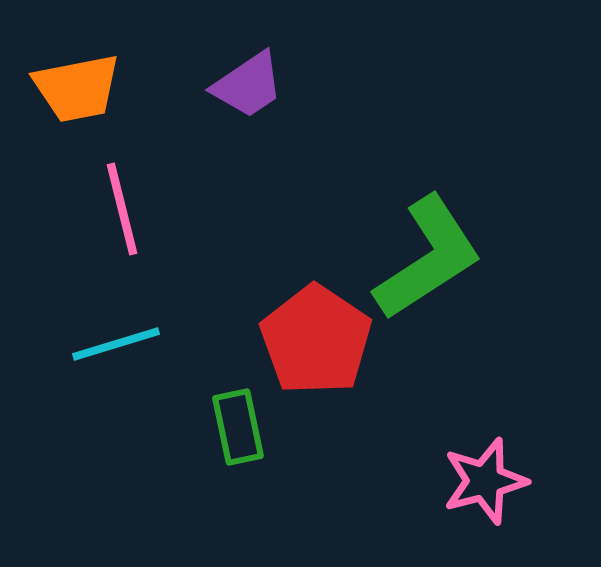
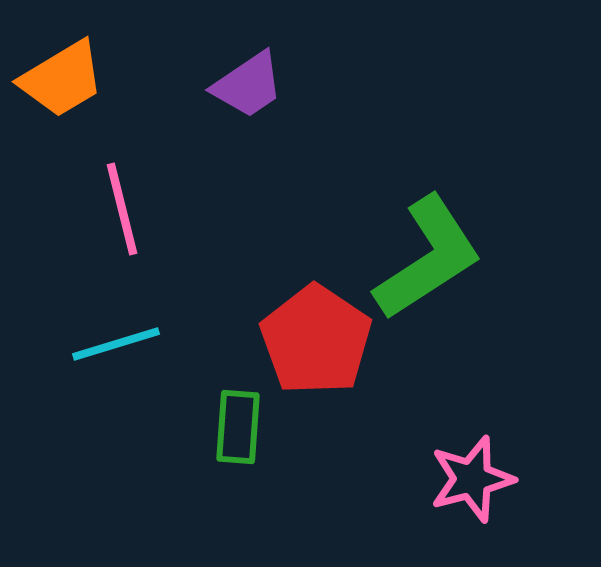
orange trapezoid: moved 15 px left, 9 px up; rotated 20 degrees counterclockwise
green rectangle: rotated 16 degrees clockwise
pink star: moved 13 px left, 2 px up
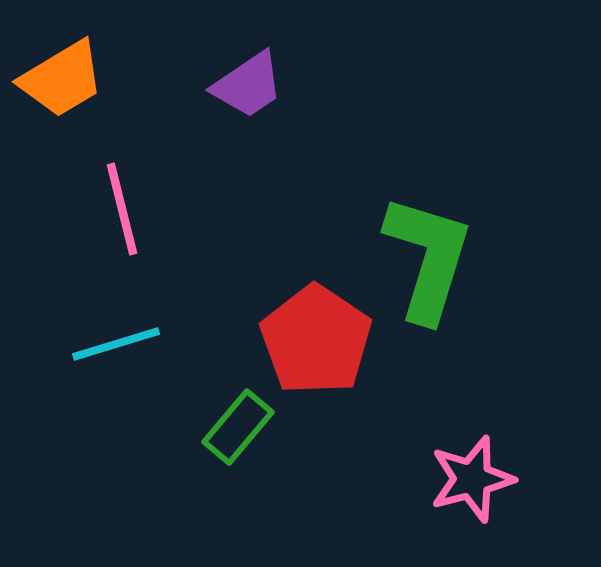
green L-shape: rotated 40 degrees counterclockwise
green rectangle: rotated 36 degrees clockwise
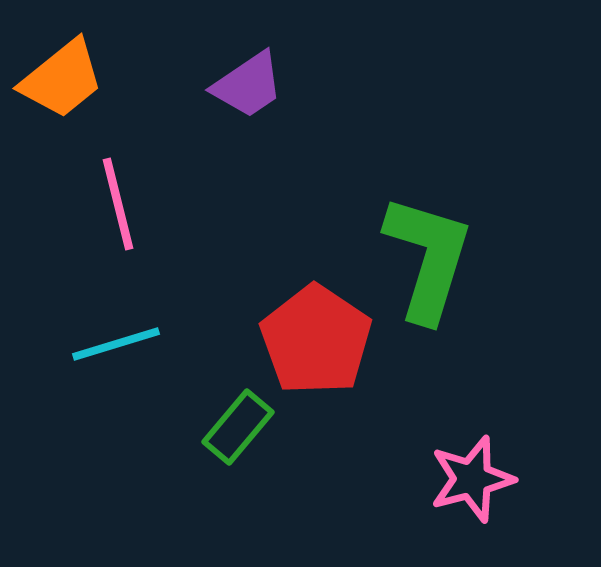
orange trapezoid: rotated 8 degrees counterclockwise
pink line: moved 4 px left, 5 px up
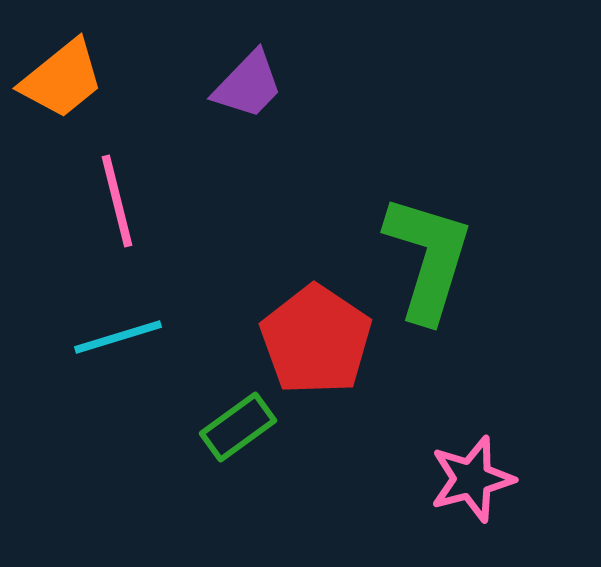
purple trapezoid: rotated 12 degrees counterclockwise
pink line: moved 1 px left, 3 px up
cyan line: moved 2 px right, 7 px up
green rectangle: rotated 14 degrees clockwise
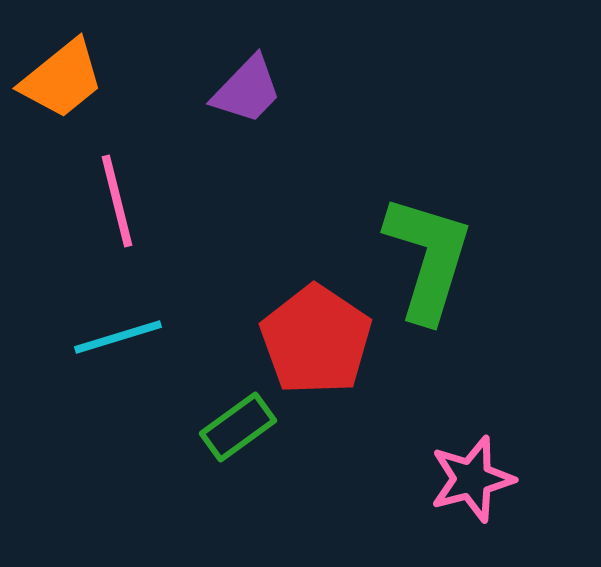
purple trapezoid: moved 1 px left, 5 px down
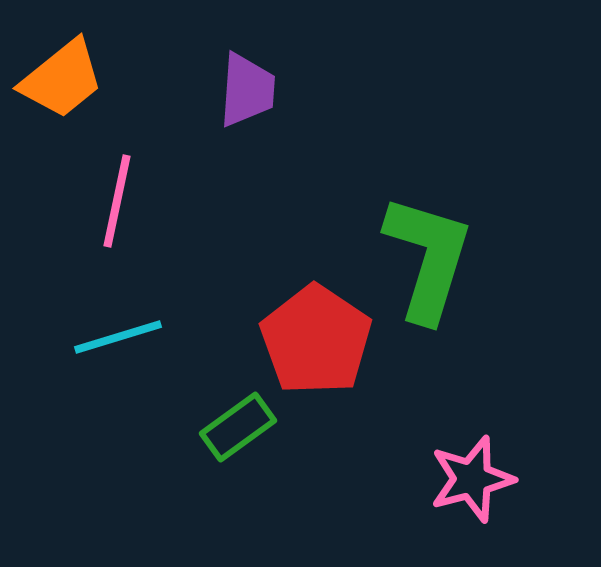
purple trapezoid: rotated 40 degrees counterclockwise
pink line: rotated 26 degrees clockwise
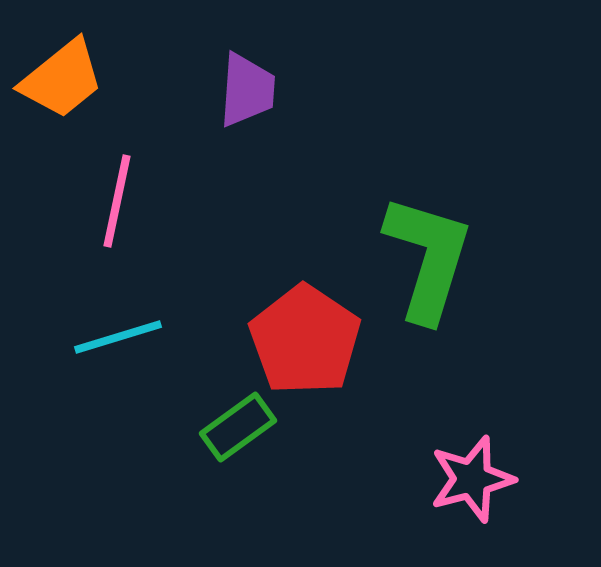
red pentagon: moved 11 px left
